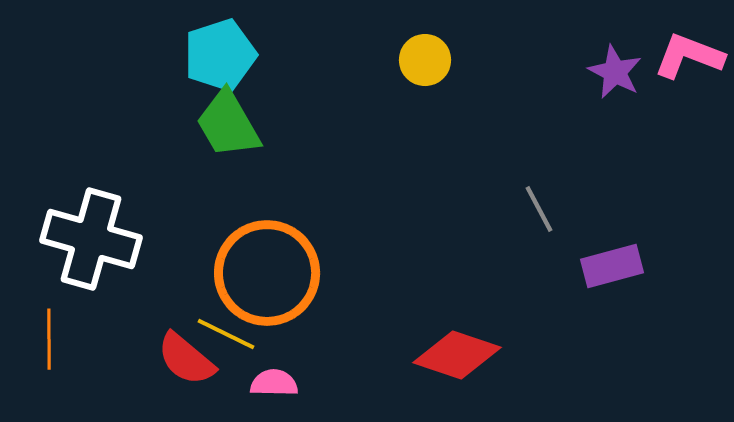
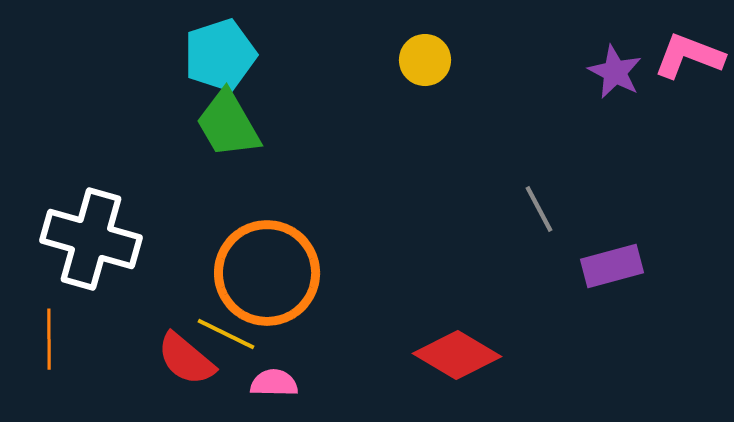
red diamond: rotated 12 degrees clockwise
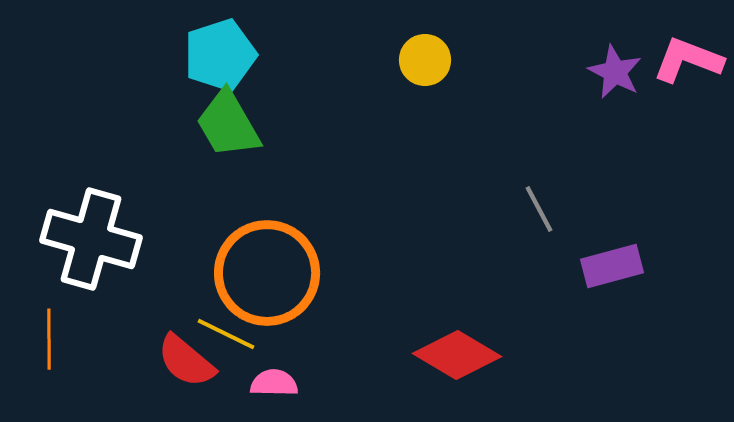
pink L-shape: moved 1 px left, 4 px down
red semicircle: moved 2 px down
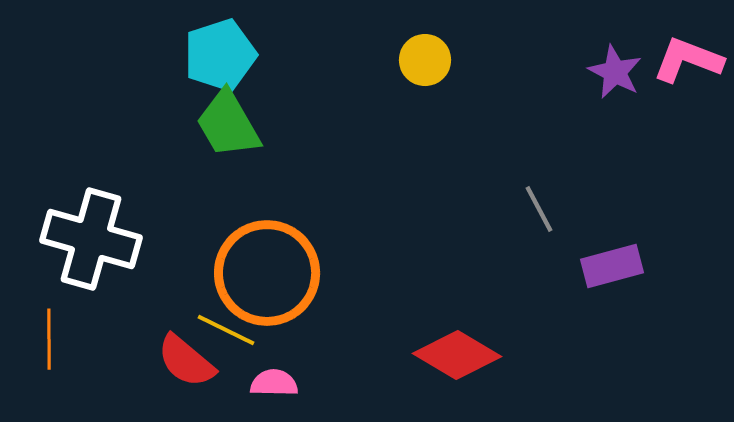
yellow line: moved 4 px up
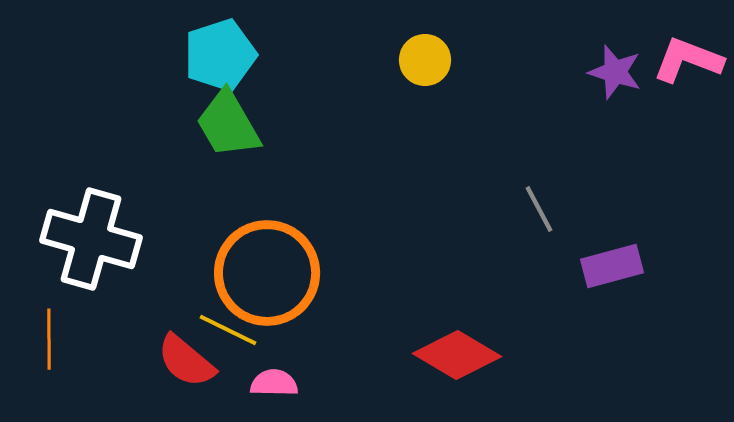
purple star: rotated 10 degrees counterclockwise
yellow line: moved 2 px right
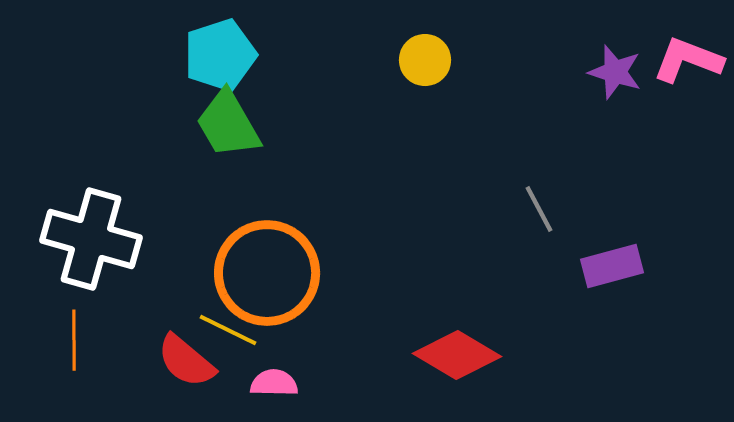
orange line: moved 25 px right, 1 px down
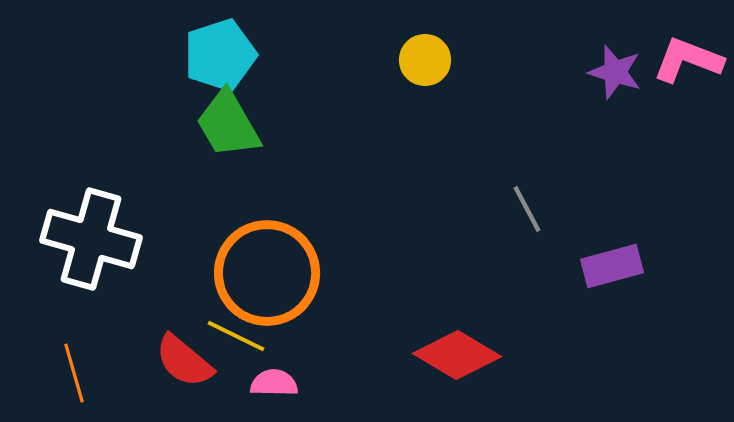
gray line: moved 12 px left
yellow line: moved 8 px right, 6 px down
orange line: moved 33 px down; rotated 16 degrees counterclockwise
red semicircle: moved 2 px left
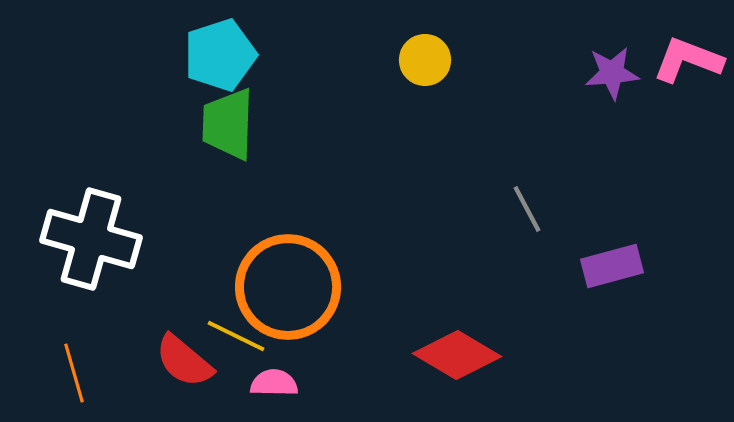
purple star: moved 3 px left, 1 px down; rotated 22 degrees counterclockwise
green trapezoid: rotated 32 degrees clockwise
orange circle: moved 21 px right, 14 px down
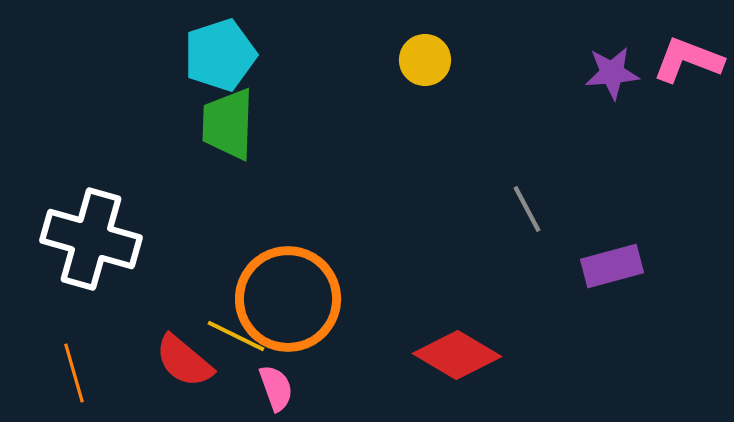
orange circle: moved 12 px down
pink semicircle: moved 2 px right, 5 px down; rotated 69 degrees clockwise
